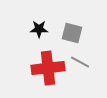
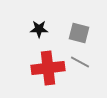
gray square: moved 7 px right
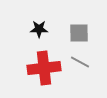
gray square: rotated 15 degrees counterclockwise
red cross: moved 4 px left
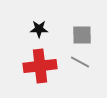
gray square: moved 3 px right, 2 px down
red cross: moved 4 px left, 2 px up
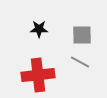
red cross: moved 2 px left, 9 px down
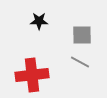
black star: moved 8 px up
red cross: moved 6 px left
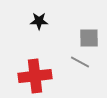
gray square: moved 7 px right, 3 px down
red cross: moved 3 px right, 1 px down
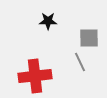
black star: moved 9 px right
gray line: rotated 36 degrees clockwise
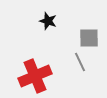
black star: rotated 18 degrees clockwise
red cross: rotated 16 degrees counterclockwise
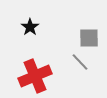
black star: moved 18 px left, 6 px down; rotated 18 degrees clockwise
gray line: rotated 18 degrees counterclockwise
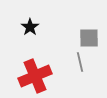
gray line: rotated 30 degrees clockwise
